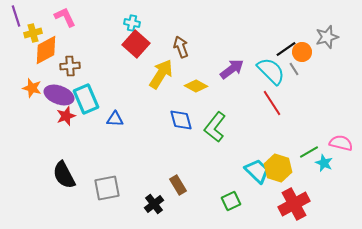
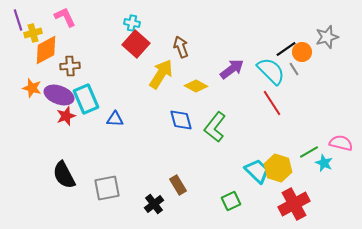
purple line: moved 2 px right, 4 px down
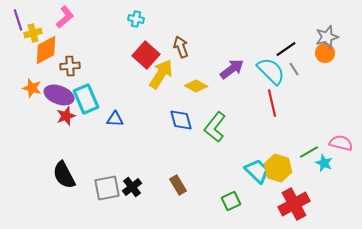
pink L-shape: rotated 75 degrees clockwise
cyan cross: moved 4 px right, 4 px up
red square: moved 10 px right, 11 px down
orange circle: moved 23 px right, 1 px down
red line: rotated 20 degrees clockwise
black cross: moved 22 px left, 17 px up
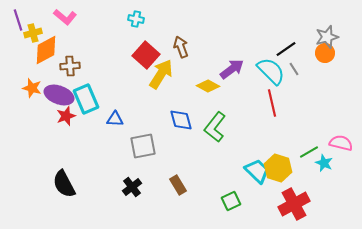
pink L-shape: rotated 80 degrees clockwise
yellow diamond: moved 12 px right
black semicircle: moved 9 px down
gray square: moved 36 px right, 42 px up
